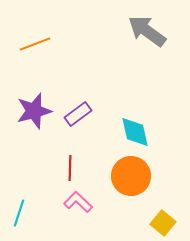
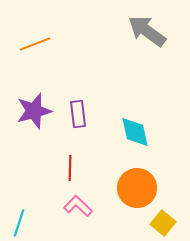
purple rectangle: rotated 60 degrees counterclockwise
orange circle: moved 6 px right, 12 px down
pink L-shape: moved 4 px down
cyan line: moved 10 px down
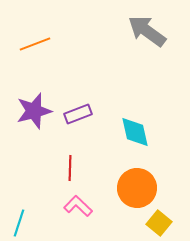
purple rectangle: rotated 76 degrees clockwise
yellow square: moved 4 px left
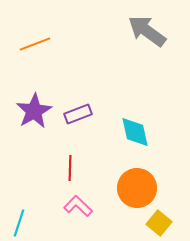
purple star: rotated 15 degrees counterclockwise
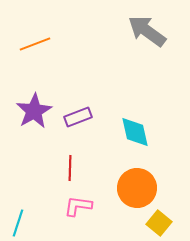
purple rectangle: moved 3 px down
pink L-shape: rotated 36 degrees counterclockwise
cyan line: moved 1 px left
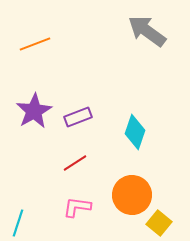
cyan diamond: rotated 32 degrees clockwise
red line: moved 5 px right, 5 px up; rotated 55 degrees clockwise
orange circle: moved 5 px left, 7 px down
pink L-shape: moved 1 px left, 1 px down
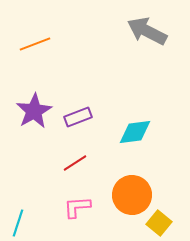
gray arrow: rotated 9 degrees counterclockwise
cyan diamond: rotated 64 degrees clockwise
pink L-shape: rotated 12 degrees counterclockwise
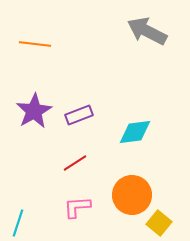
orange line: rotated 28 degrees clockwise
purple rectangle: moved 1 px right, 2 px up
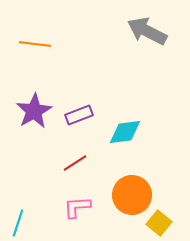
cyan diamond: moved 10 px left
